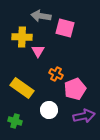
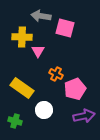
white circle: moved 5 px left
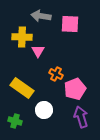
pink square: moved 5 px right, 4 px up; rotated 12 degrees counterclockwise
purple arrow: moved 3 px left, 1 px down; rotated 95 degrees counterclockwise
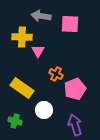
purple arrow: moved 6 px left, 8 px down
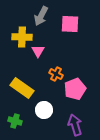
gray arrow: rotated 72 degrees counterclockwise
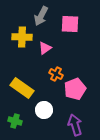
pink triangle: moved 7 px right, 3 px up; rotated 24 degrees clockwise
